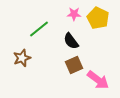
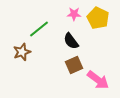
brown star: moved 6 px up
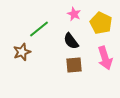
pink star: rotated 24 degrees clockwise
yellow pentagon: moved 3 px right, 5 px down
brown square: rotated 18 degrees clockwise
pink arrow: moved 7 px right, 22 px up; rotated 35 degrees clockwise
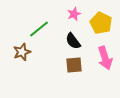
pink star: rotated 24 degrees clockwise
black semicircle: moved 2 px right
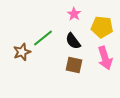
pink star: rotated 16 degrees counterclockwise
yellow pentagon: moved 1 px right, 4 px down; rotated 20 degrees counterclockwise
green line: moved 4 px right, 9 px down
brown square: rotated 18 degrees clockwise
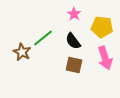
brown star: rotated 24 degrees counterclockwise
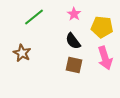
green line: moved 9 px left, 21 px up
brown star: moved 1 px down
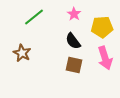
yellow pentagon: rotated 10 degrees counterclockwise
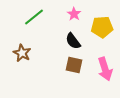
pink arrow: moved 11 px down
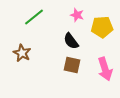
pink star: moved 3 px right, 1 px down; rotated 16 degrees counterclockwise
black semicircle: moved 2 px left
brown square: moved 2 px left
